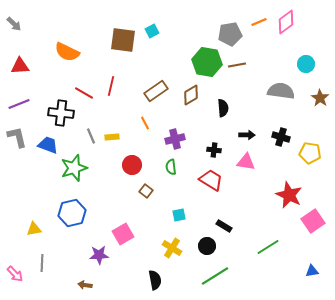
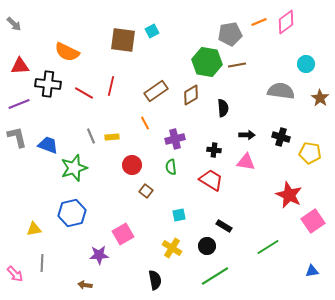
black cross at (61, 113): moved 13 px left, 29 px up
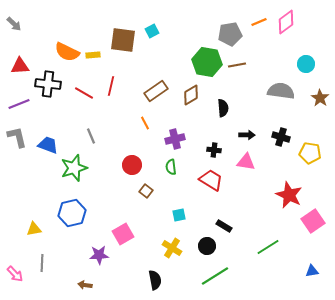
yellow rectangle at (112, 137): moved 19 px left, 82 px up
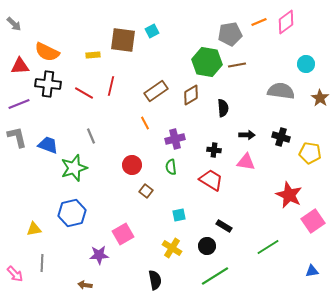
orange semicircle at (67, 52): moved 20 px left
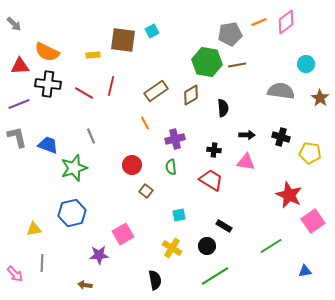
green line at (268, 247): moved 3 px right, 1 px up
blue triangle at (312, 271): moved 7 px left
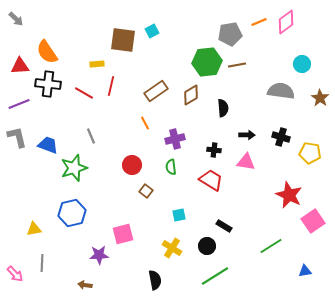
gray arrow at (14, 24): moved 2 px right, 5 px up
orange semicircle at (47, 52): rotated 30 degrees clockwise
yellow rectangle at (93, 55): moved 4 px right, 9 px down
green hexagon at (207, 62): rotated 16 degrees counterclockwise
cyan circle at (306, 64): moved 4 px left
pink square at (123, 234): rotated 15 degrees clockwise
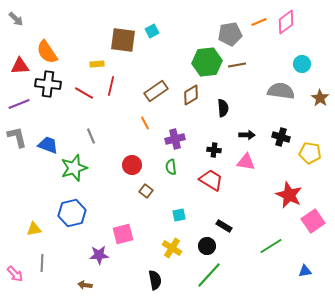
green line at (215, 276): moved 6 px left, 1 px up; rotated 16 degrees counterclockwise
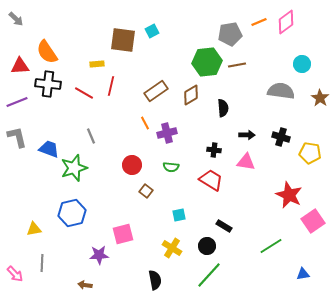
purple line at (19, 104): moved 2 px left, 2 px up
purple cross at (175, 139): moved 8 px left, 6 px up
blue trapezoid at (48, 145): moved 1 px right, 4 px down
green semicircle at (171, 167): rotated 77 degrees counterclockwise
blue triangle at (305, 271): moved 2 px left, 3 px down
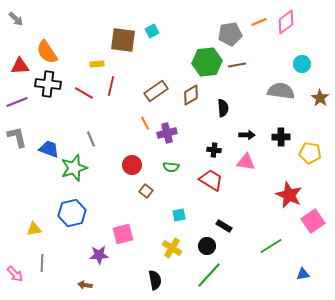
gray line at (91, 136): moved 3 px down
black cross at (281, 137): rotated 18 degrees counterclockwise
